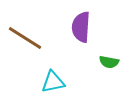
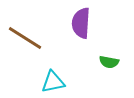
purple semicircle: moved 4 px up
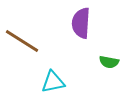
brown line: moved 3 px left, 3 px down
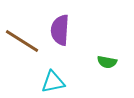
purple semicircle: moved 21 px left, 7 px down
green semicircle: moved 2 px left
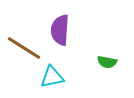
brown line: moved 2 px right, 7 px down
cyan triangle: moved 1 px left, 5 px up
